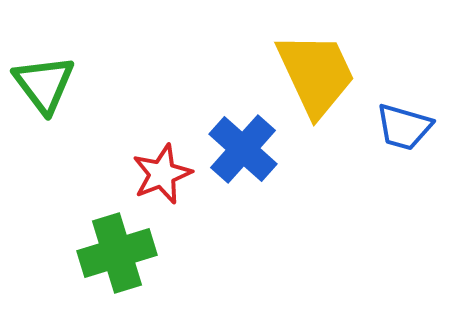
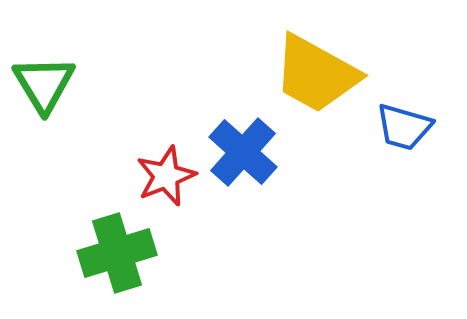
yellow trapezoid: rotated 144 degrees clockwise
green triangle: rotated 6 degrees clockwise
blue cross: moved 3 px down
red star: moved 4 px right, 2 px down
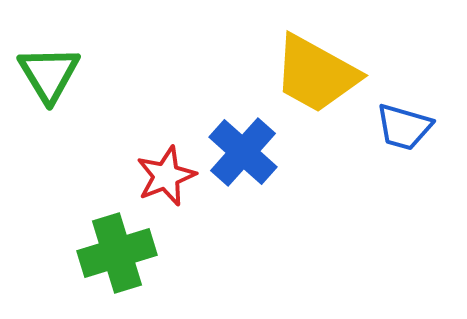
green triangle: moved 5 px right, 10 px up
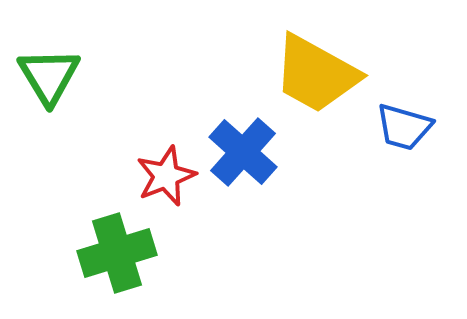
green triangle: moved 2 px down
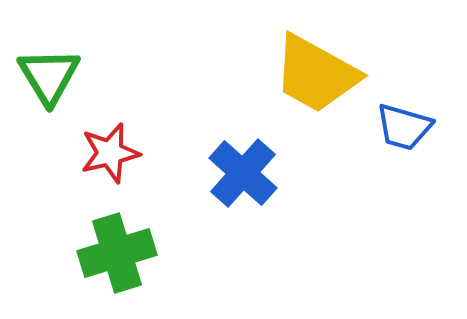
blue cross: moved 21 px down
red star: moved 56 px left, 23 px up; rotated 8 degrees clockwise
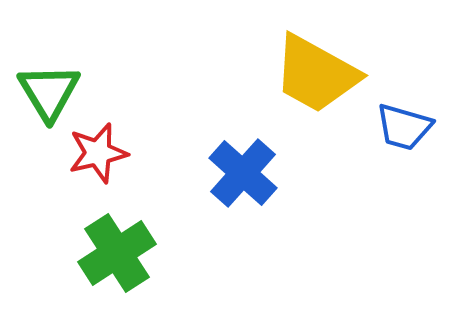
green triangle: moved 16 px down
red star: moved 12 px left
green cross: rotated 16 degrees counterclockwise
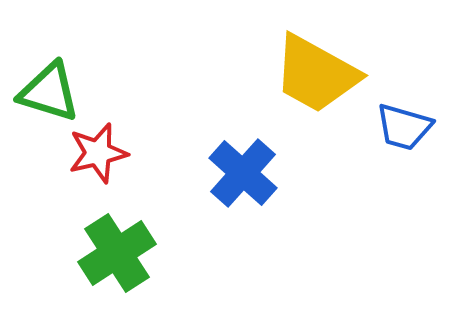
green triangle: rotated 42 degrees counterclockwise
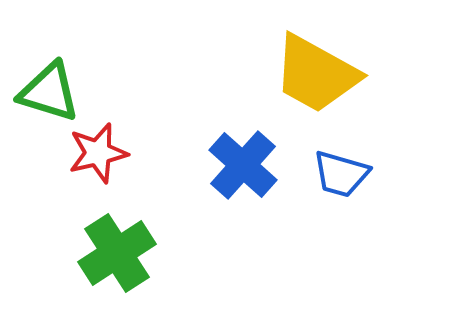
blue trapezoid: moved 63 px left, 47 px down
blue cross: moved 8 px up
